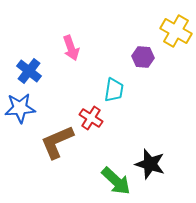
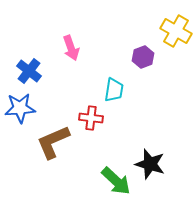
purple hexagon: rotated 25 degrees counterclockwise
red cross: rotated 25 degrees counterclockwise
brown L-shape: moved 4 px left
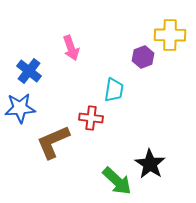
yellow cross: moved 6 px left, 4 px down; rotated 28 degrees counterclockwise
black star: rotated 16 degrees clockwise
green arrow: moved 1 px right
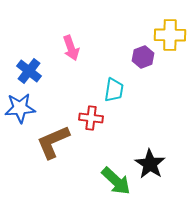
green arrow: moved 1 px left
